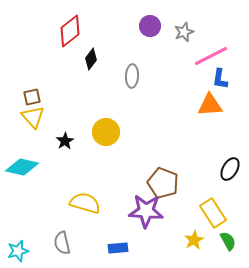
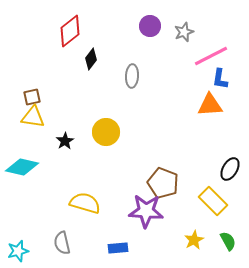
yellow triangle: rotated 40 degrees counterclockwise
yellow rectangle: moved 12 px up; rotated 12 degrees counterclockwise
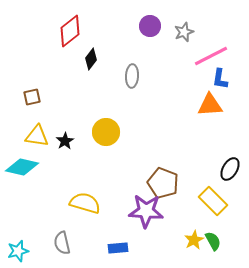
yellow triangle: moved 4 px right, 19 px down
green semicircle: moved 15 px left
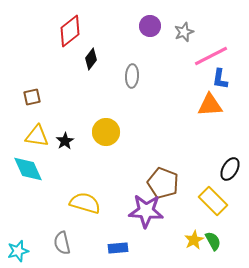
cyan diamond: moved 6 px right, 2 px down; rotated 52 degrees clockwise
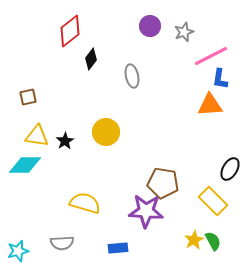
gray ellipse: rotated 15 degrees counterclockwise
brown square: moved 4 px left
cyan diamond: moved 3 px left, 4 px up; rotated 64 degrees counterclockwise
brown pentagon: rotated 12 degrees counterclockwise
gray semicircle: rotated 80 degrees counterclockwise
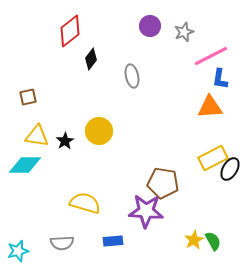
orange triangle: moved 2 px down
yellow circle: moved 7 px left, 1 px up
yellow rectangle: moved 43 px up; rotated 72 degrees counterclockwise
blue rectangle: moved 5 px left, 7 px up
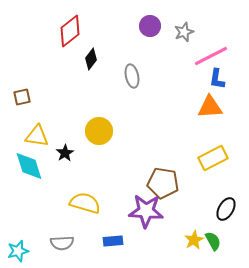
blue L-shape: moved 3 px left
brown square: moved 6 px left
black star: moved 12 px down
cyan diamond: moved 4 px right, 1 px down; rotated 72 degrees clockwise
black ellipse: moved 4 px left, 40 px down
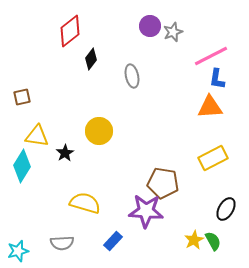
gray star: moved 11 px left
cyan diamond: moved 7 px left; rotated 48 degrees clockwise
blue rectangle: rotated 42 degrees counterclockwise
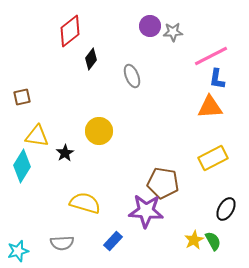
gray star: rotated 18 degrees clockwise
gray ellipse: rotated 10 degrees counterclockwise
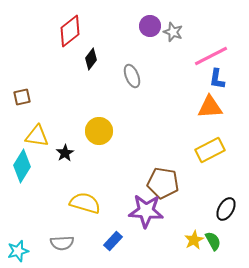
gray star: rotated 24 degrees clockwise
yellow rectangle: moved 3 px left, 8 px up
